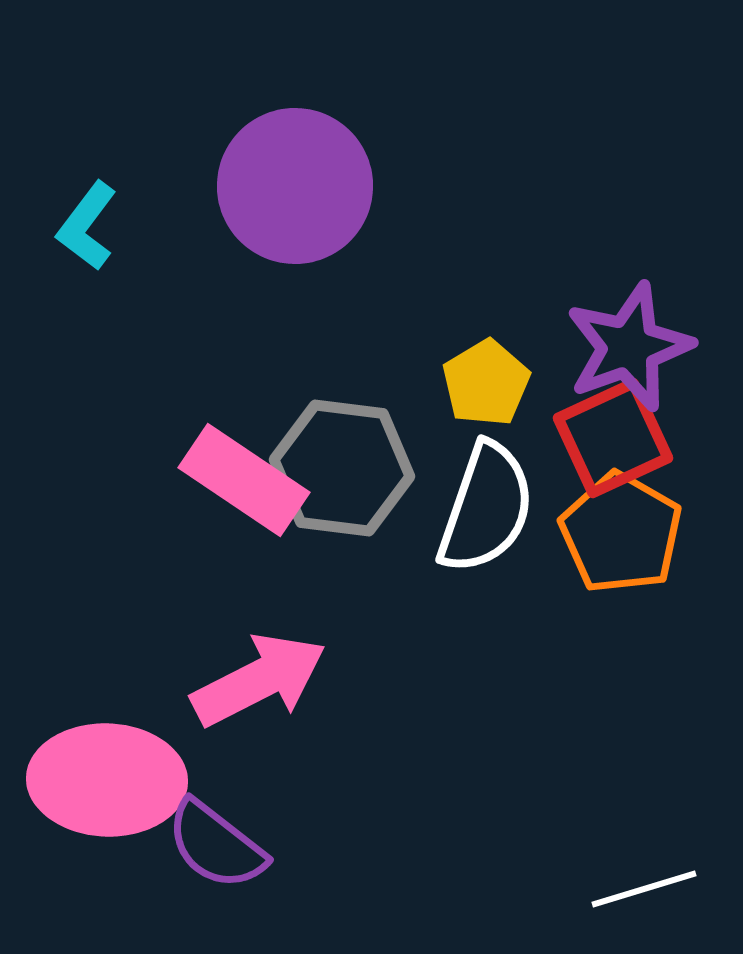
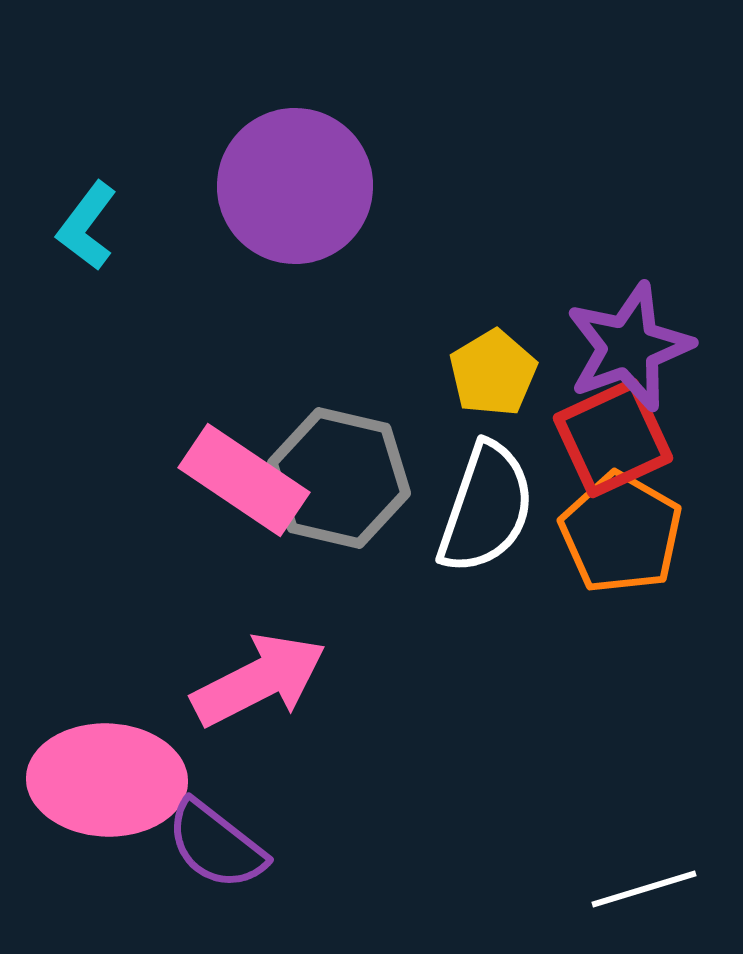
yellow pentagon: moved 7 px right, 10 px up
gray hexagon: moved 3 px left, 10 px down; rotated 6 degrees clockwise
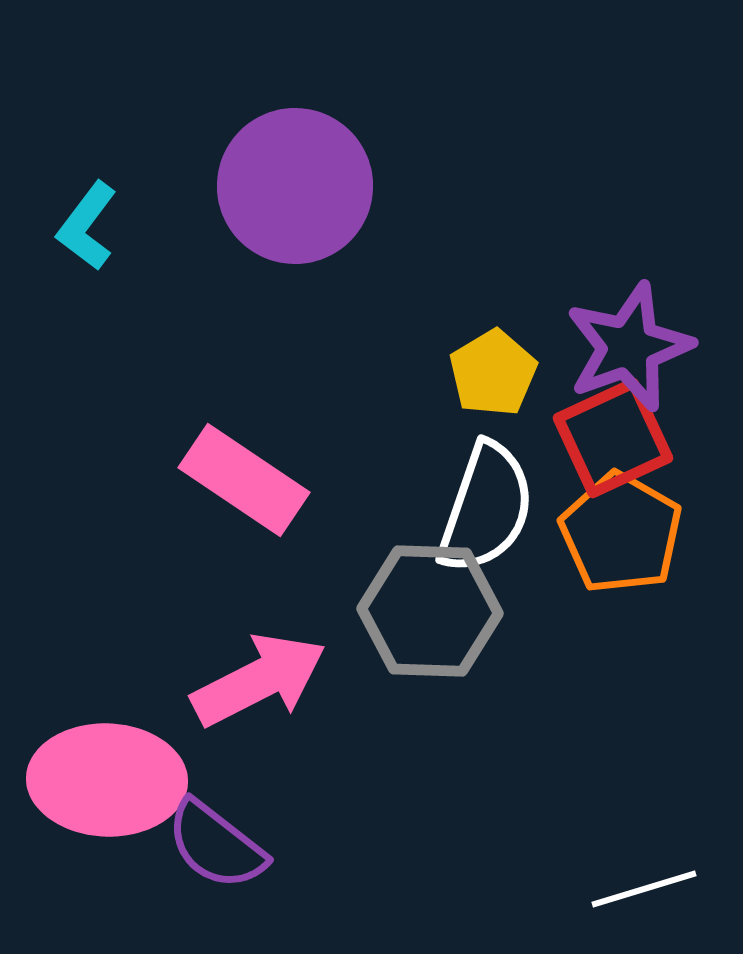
gray hexagon: moved 91 px right, 133 px down; rotated 11 degrees counterclockwise
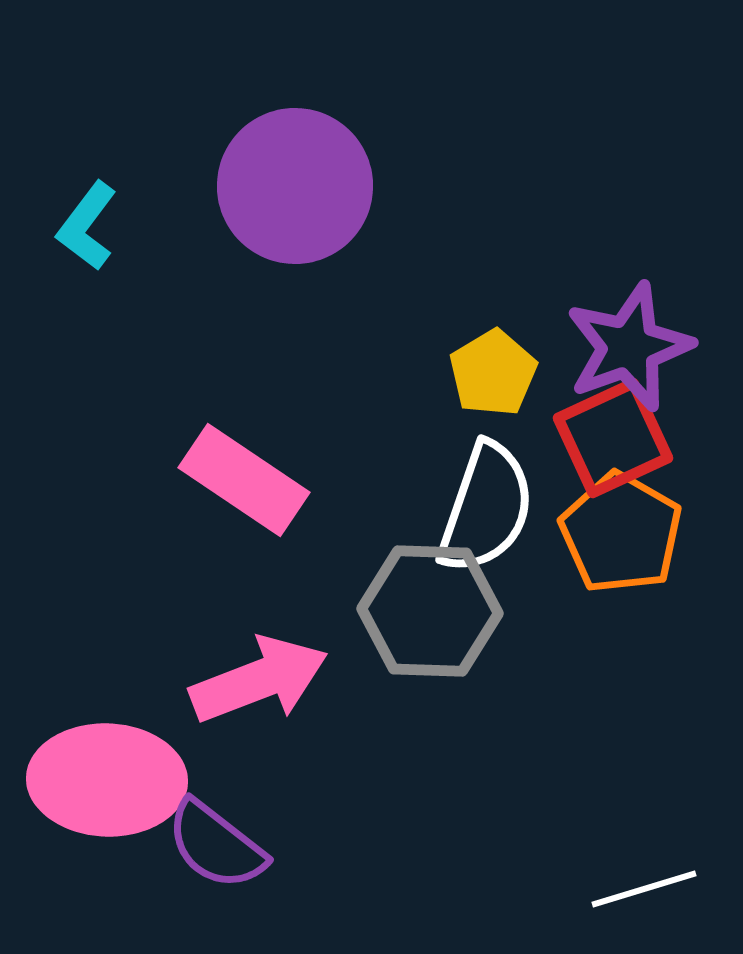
pink arrow: rotated 6 degrees clockwise
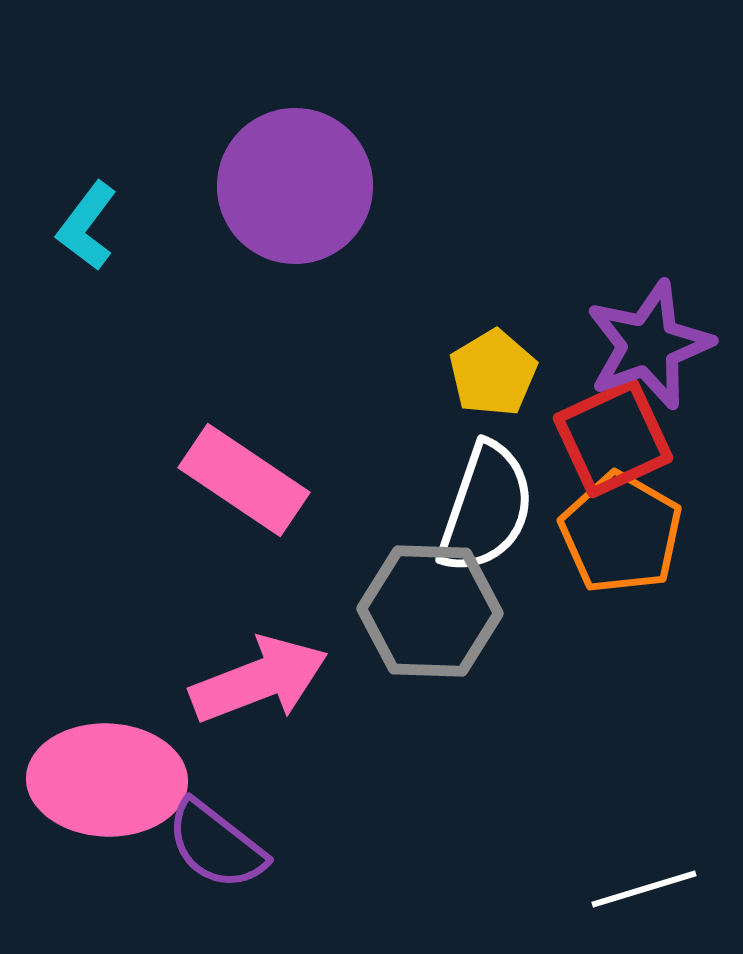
purple star: moved 20 px right, 2 px up
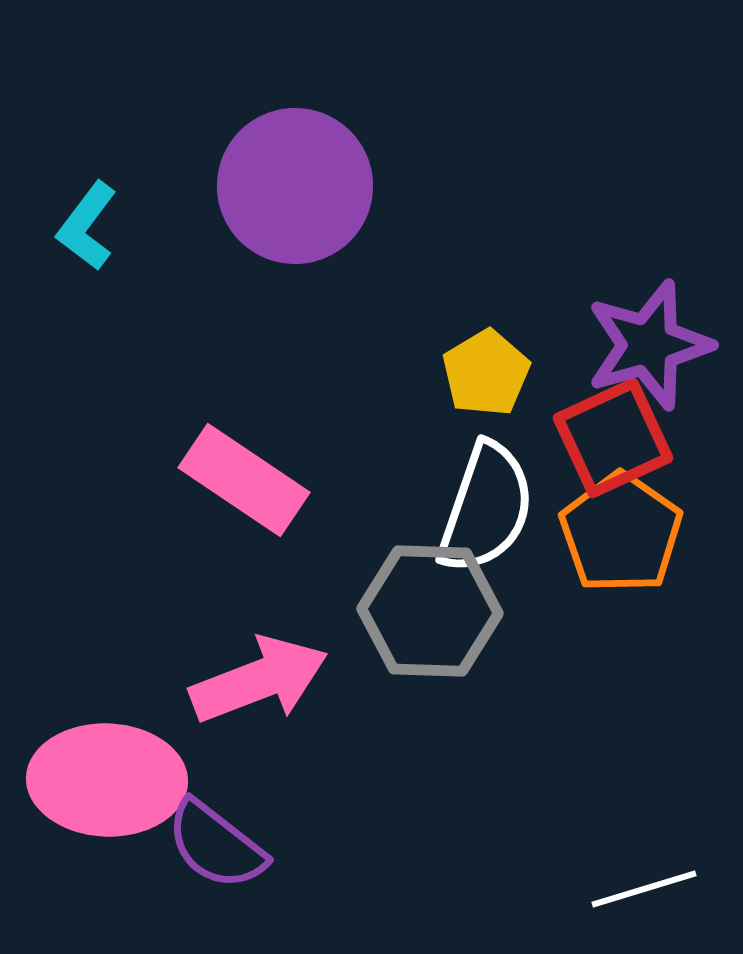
purple star: rotated 4 degrees clockwise
yellow pentagon: moved 7 px left
orange pentagon: rotated 5 degrees clockwise
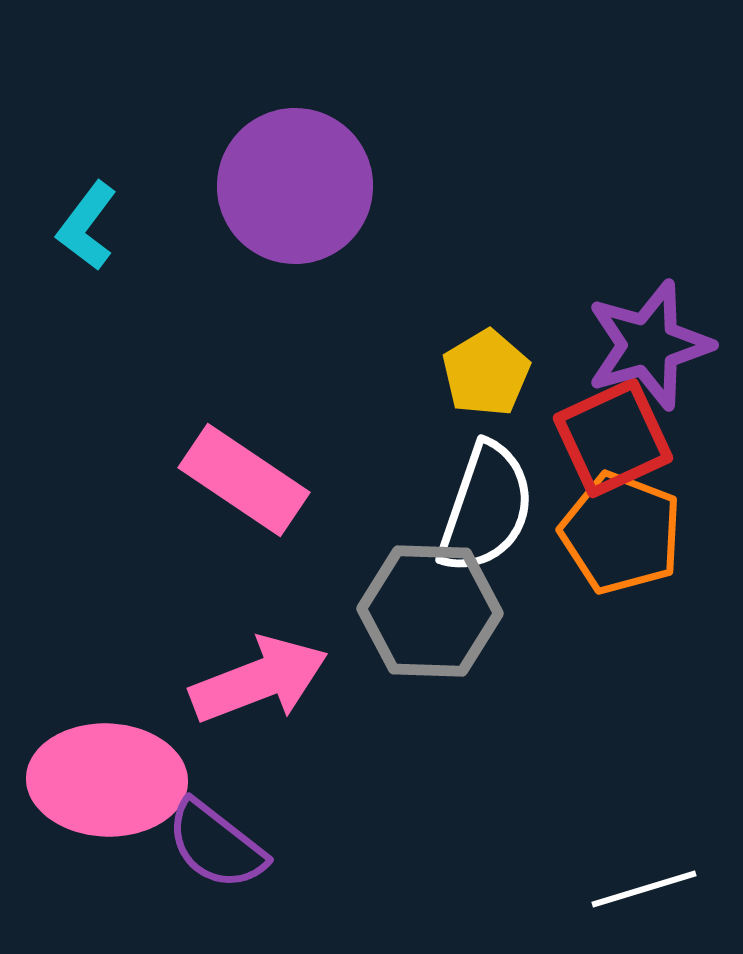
orange pentagon: rotated 14 degrees counterclockwise
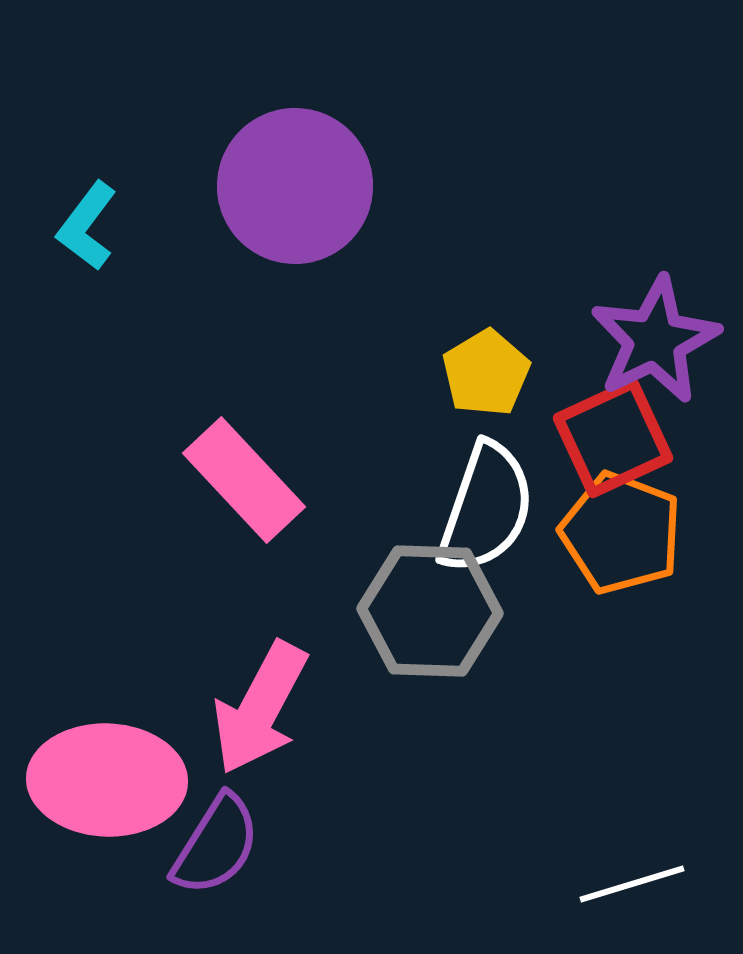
purple star: moved 6 px right, 5 px up; rotated 10 degrees counterclockwise
pink rectangle: rotated 13 degrees clockwise
pink arrow: moved 1 px right, 28 px down; rotated 139 degrees clockwise
purple semicircle: rotated 96 degrees counterclockwise
white line: moved 12 px left, 5 px up
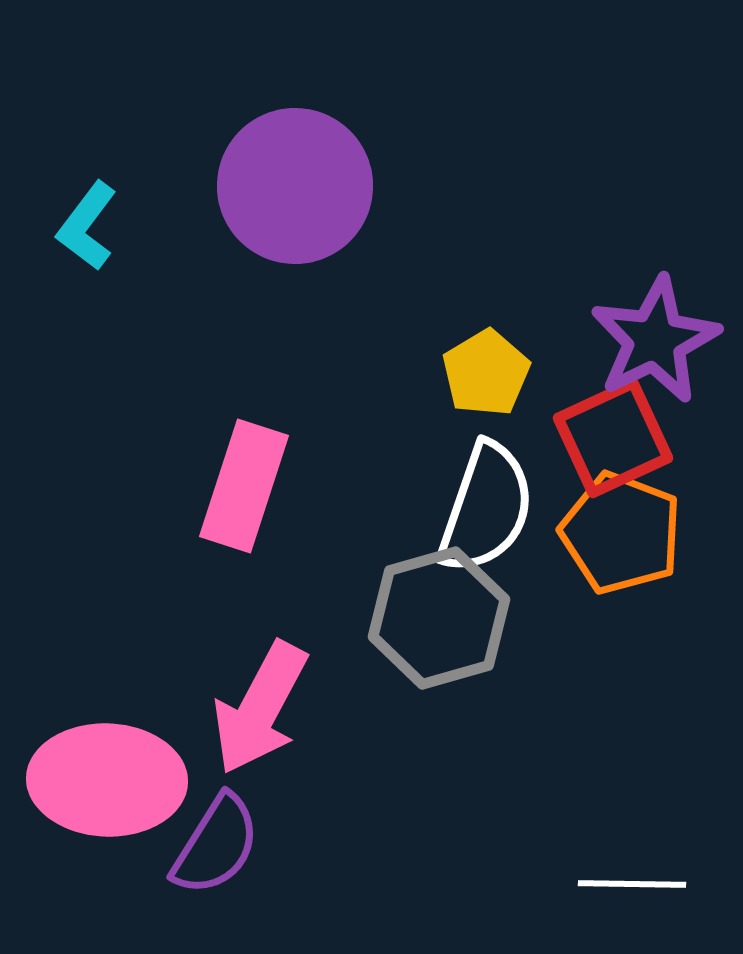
pink rectangle: moved 6 px down; rotated 61 degrees clockwise
gray hexagon: moved 9 px right, 7 px down; rotated 18 degrees counterclockwise
white line: rotated 18 degrees clockwise
